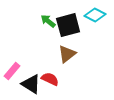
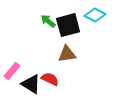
brown triangle: rotated 30 degrees clockwise
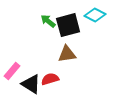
red semicircle: rotated 42 degrees counterclockwise
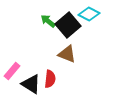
cyan diamond: moved 6 px left, 1 px up
black square: rotated 25 degrees counterclockwise
brown triangle: rotated 30 degrees clockwise
red semicircle: rotated 114 degrees clockwise
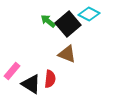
black square: moved 1 px up
